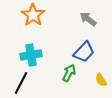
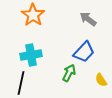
black line: rotated 15 degrees counterclockwise
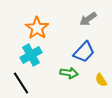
orange star: moved 4 px right, 13 px down
gray arrow: rotated 72 degrees counterclockwise
cyan cross: rotated 20 degrees counterclockwise
green arrow: rotated 72 degrees clockwise
black line: rotated 45 degrees counterclockwise
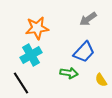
orange star: rotated 30 degrees clockwise
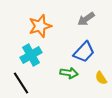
gray arrow: moved 2 px left
orange star: moved 3 px right, 2 px up; rotated 10 degrees counterclockwise
yellow semicircle: moved 2 px up
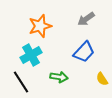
green arrow: moved 10 px left, 4 px down
yellow semicircle: moved 1 px right, 1 px down
black line: moved 1 px up
